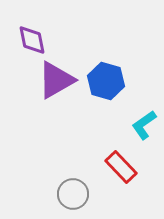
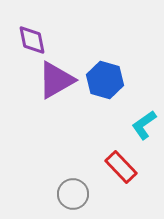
blue hexagon: moved 1 px left, 1 px up
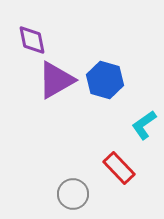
red rectangle: moved 2 px left, 1 px down
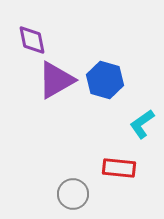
cyan L-shape: moved 2 px left, 1 px up
red rectangle: rotated 40 degrees counterclockwise
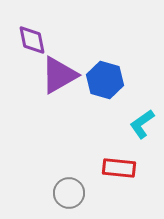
purple triangle: moved 3 px right, 5 px up
gray circle: moved 4 px left, 1 px up
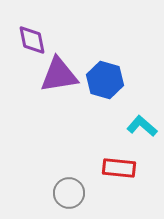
purple triangle: rotated 21 degrees clockwise
cyan L-shape: moved 2 px down; rotated 76 degrees clockwise
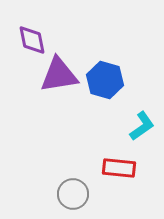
cyan L-shape: rotated 104 degrees clockwise
gray circle: moved 4 px right, 1 px down
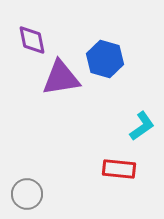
purple triangle: moved 2 px right, 3 px down
blue hexagon: moved 21 px up
red rectangle: moved 1 px down
gray circle: moved 46 px left
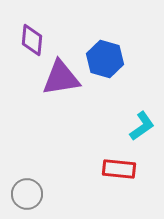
purple diamond: rotated 16 degrees clockwise
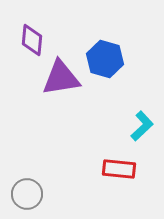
cyan L-shape: rotated 8 degrees counterclockwise
